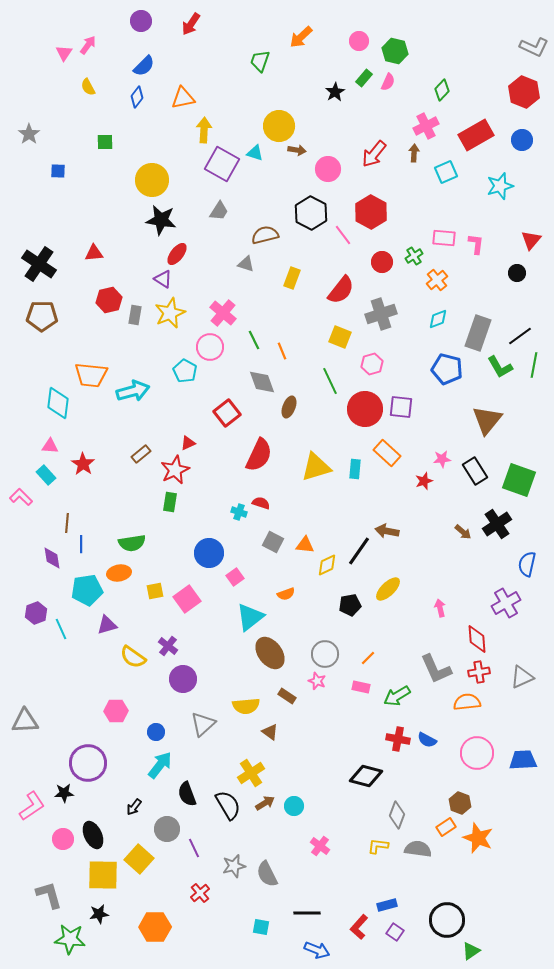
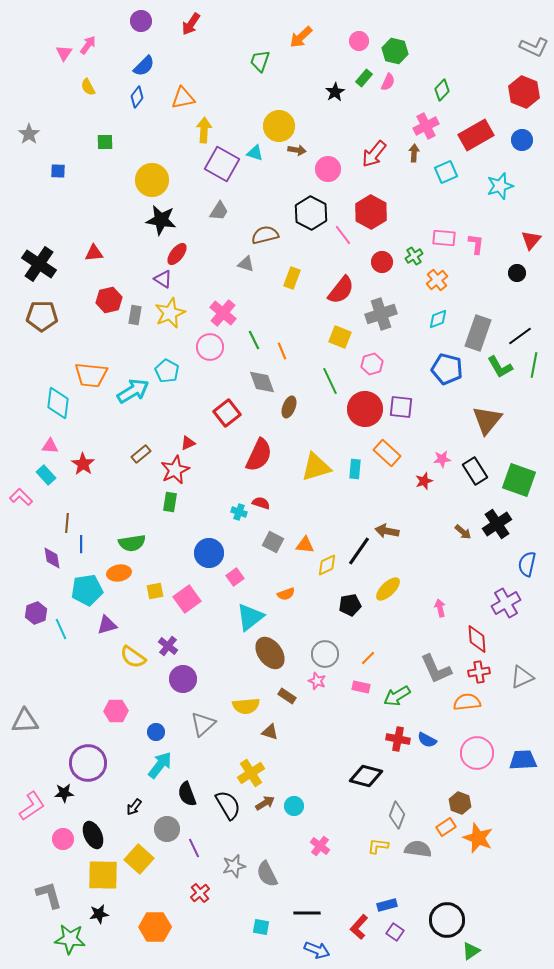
cyan pentagon at (185, 371): moved 18 px left
cyan arrow at (133, 391): rotated 16 degrees counterclockwise
brown triangle at (270, 732): rotated 18 degrees counterclockwise
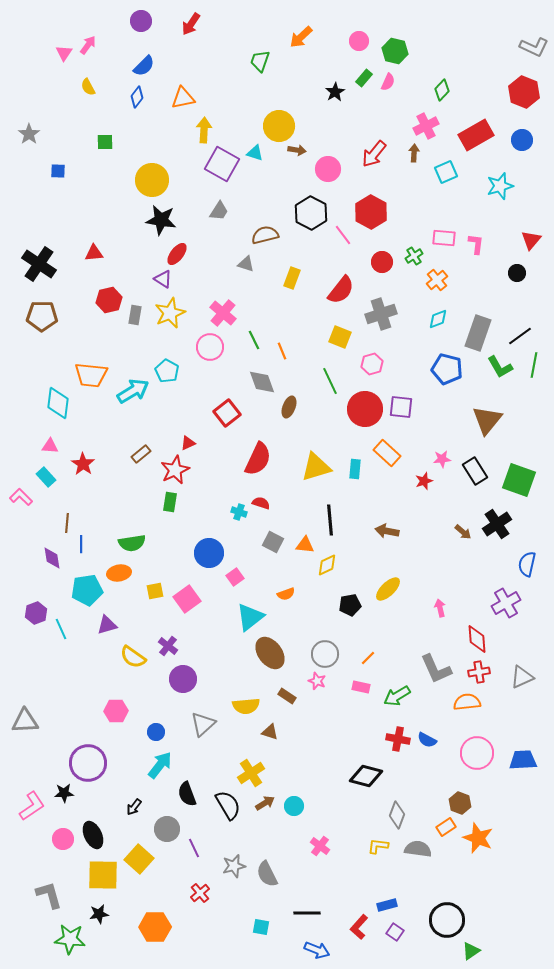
red semicircle at (259, 455): moved 1 px left, 4 px down
cyan rectangle at (46, 475): moved 2 px down
black line at (359, 551): moved 29 px left, 31 px up; rotated 40 degrees counterclockwise
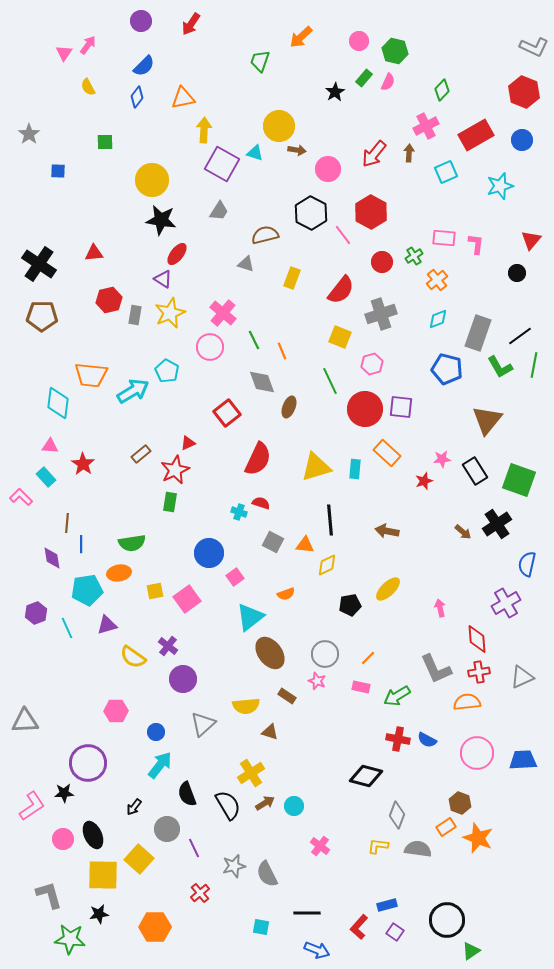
brown arrow at (414, 153): moved 5 px left
cyan line at (61, 629): moved 6 px right, 1 px up
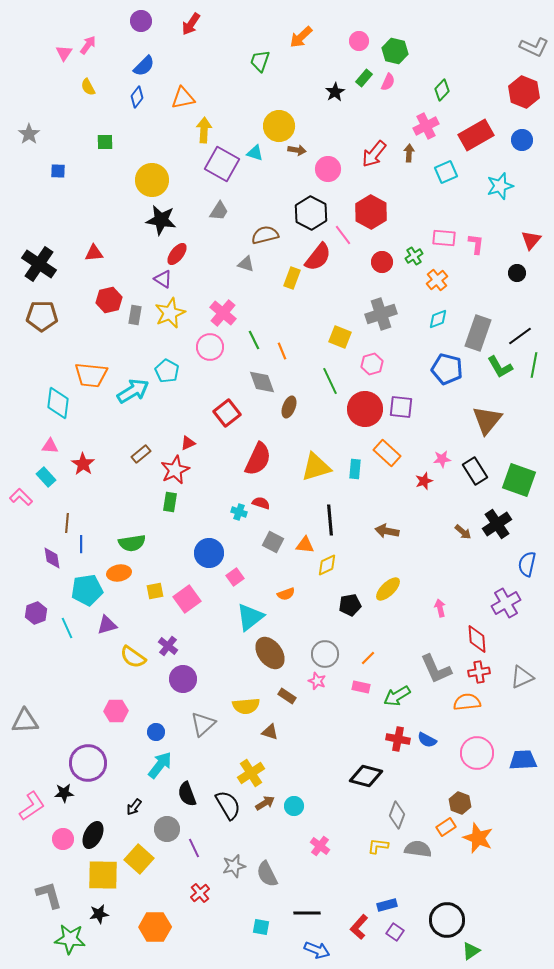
red semicircle at (341, 290): moved 23 px left, 33 px up
black ellipse at (93, 835): rotated 52 degrees clockwise
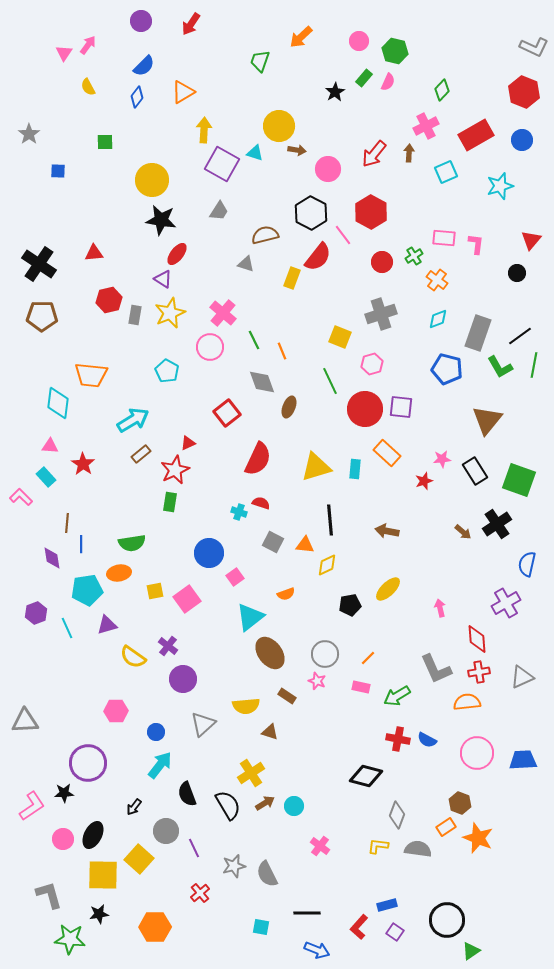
orange triangle at (183, 98): moved 6 px up; rotated 20 degrees counterclockwise
orange cross at (437, 280): rotated 15 degrees counterclockwise
cyan arrow at (133, 391): moved 29 px down
gray circle at (167, 829): moved 1 px left, 2 px down
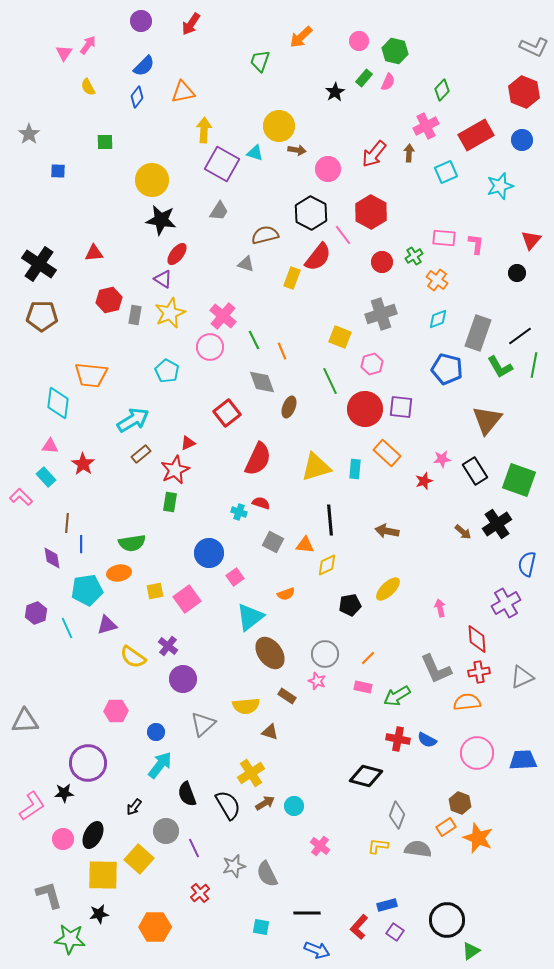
orange triangle at (183, 92): rotated 20 degrees clockwise
pink cross at (223, 313): moved 3 px down
pink rectangle at (361, 687): moved 2 px right
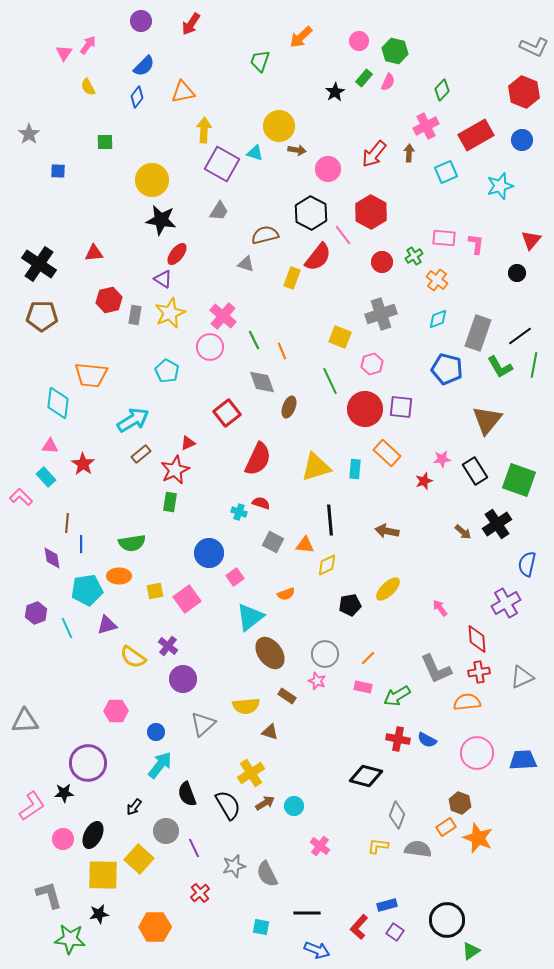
orange ellipse at (119, 573): moved 3 px down; rotated 10 degrees clockwise
pink arrow at (440, 608): rotated 24 degrees counterclockwise
